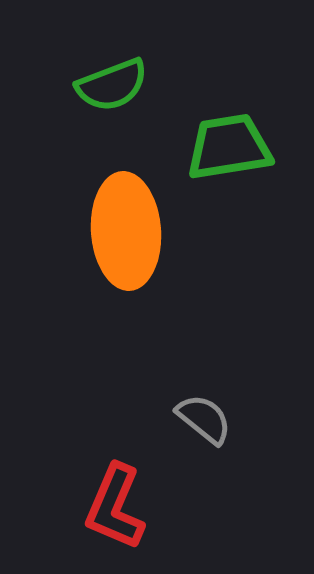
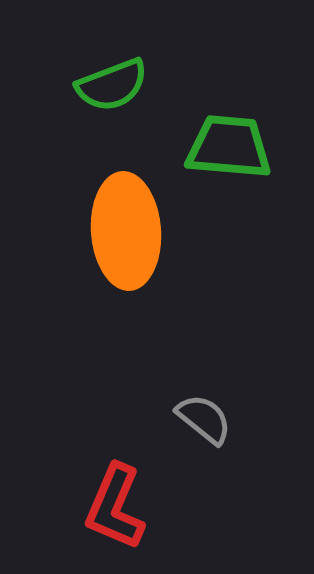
green trapezoid: rotated 14 degrees clockwise
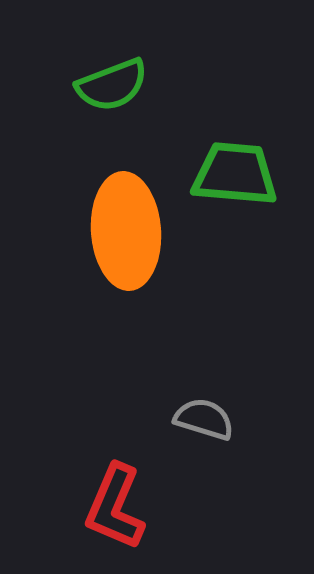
green trapezoid: moved 6 px right, 27 px down
gray semicircle: rotated 22 degrees counterclockwise
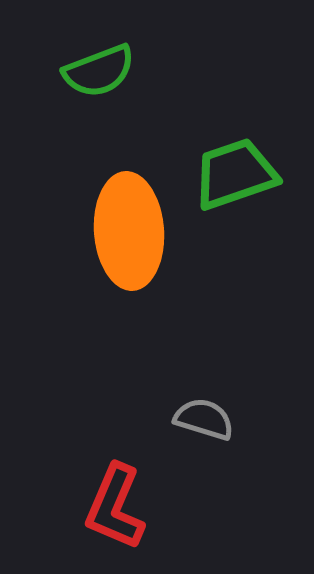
green semicircle: moved 13 px left, 14 px up
green trapezoid: rotated 24 degrees counterclockwise
orange ellipse: moved 3 px right
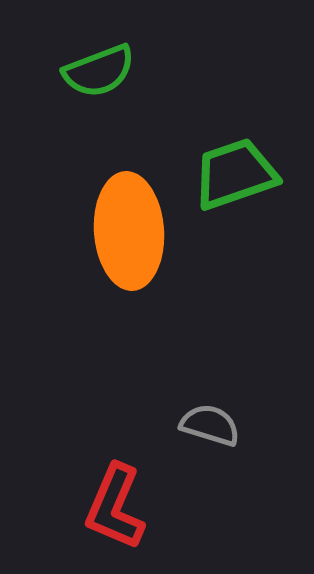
gray semicircle: moved 6 px right, 6 px down
